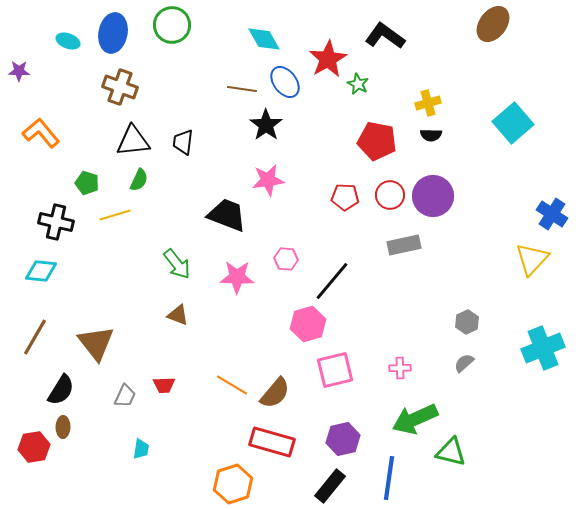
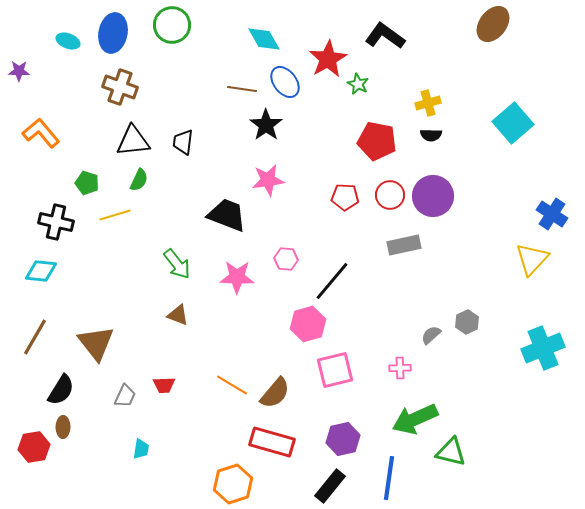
gray semicircle at (464, 363): moved 33 px left, 28 px up
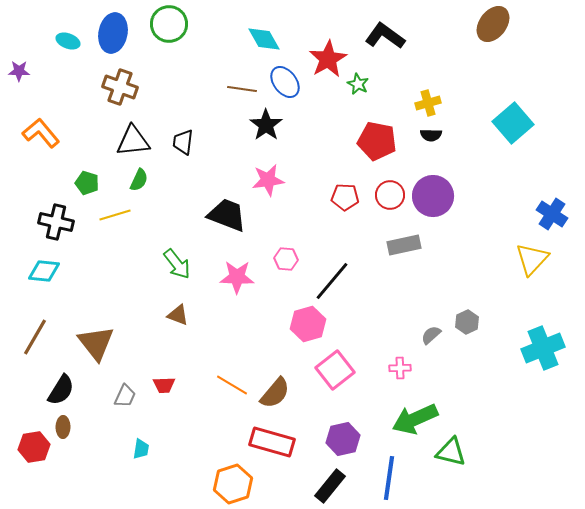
green circle at (172, 25): moved 3 px left, 1 px up
cyan diamond at (41, 271): moved 3 px right
pink square at (335, 370): rotated 24 degrees counterclockwise
